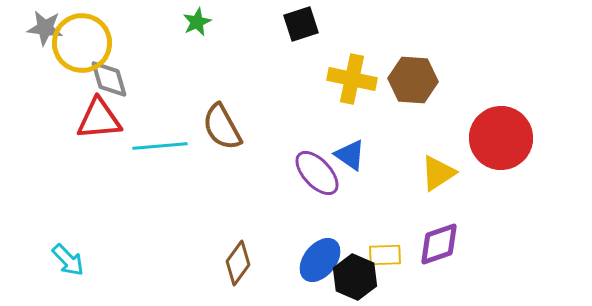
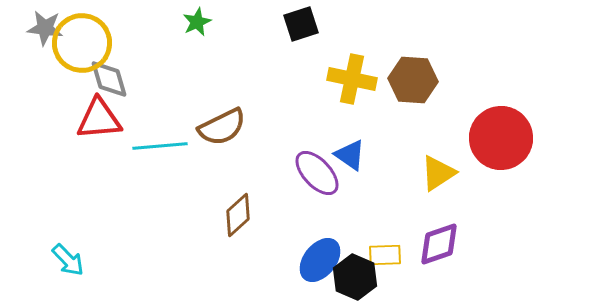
brown semicircle: rotated 87 degrees counterclockwise
brown diamond: moved 48 px up; rotated 12 degrees clockwise
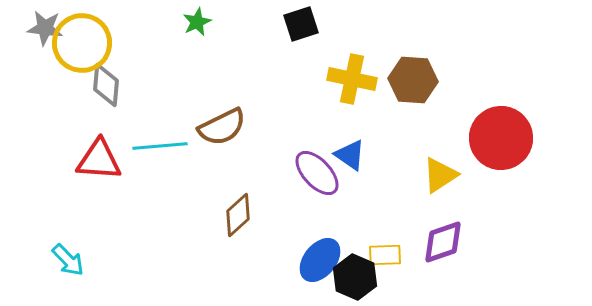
gray diamond: moved 3 px left, 6 px down; rotated 21 degrees clockwise
red triangle: moved 41 px down; rotated 9 degrees clockwise
yellow triangle: moved 2 px right, 2 px down
purple diamond: moved 4 px right, 2 px up
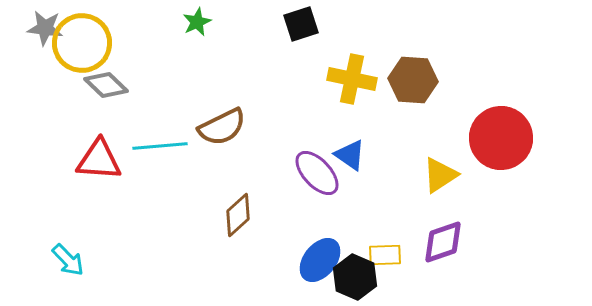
gray diamond: rotated 51 degrees counterclockwise
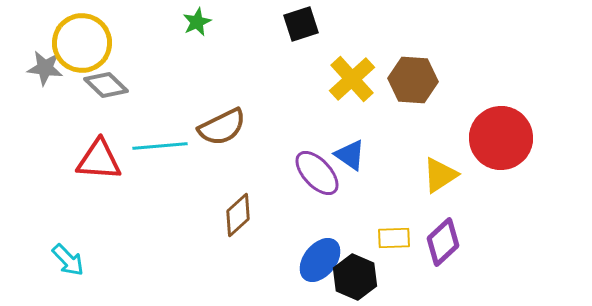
gray star: moved 40 px down
yellow cross: rotated 36 degrees clockwise
purple diamond: rotated 24 degrees counterclockwise
yellow rectangle: moved 9 px right, 17 px up
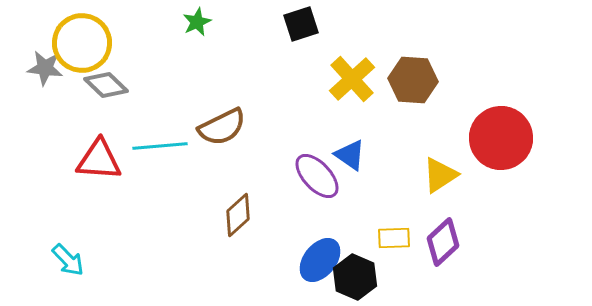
purple ellipse: moved 3 px down
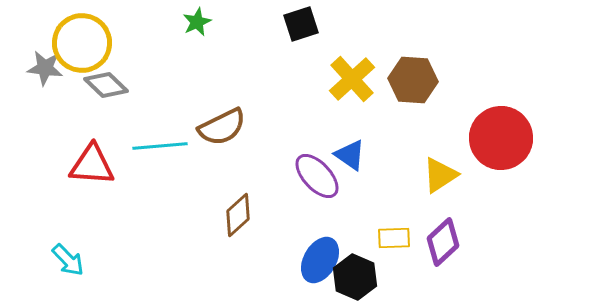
red triangle: moved 7 px left, 5 px down
blue ellipse: rotated 9 degrees counterclockwise
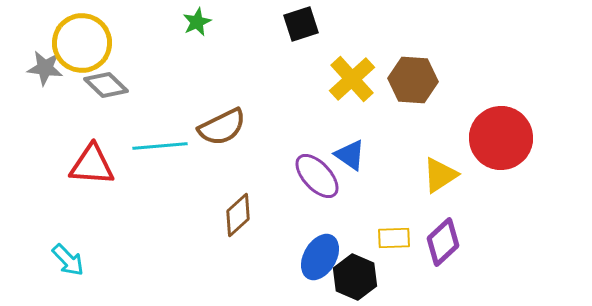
blue ellipse: moved 3 px up
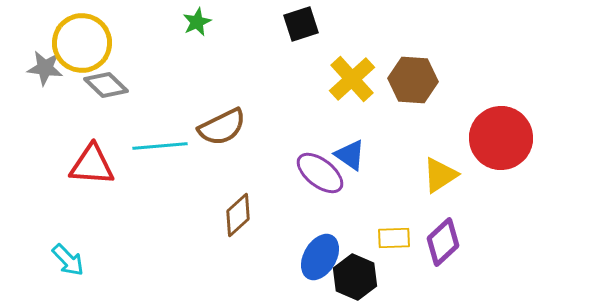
purple ellipse: moved 3 px right, 3 px up; rotated 9 degrees counterclockwise
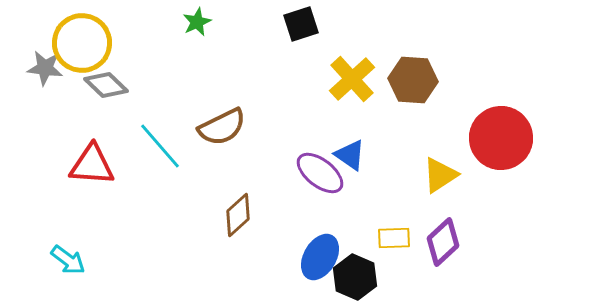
cyan line: rotated 54 degrees clockwise
cyan arrow: rotated 9 degrees counterclockwise
